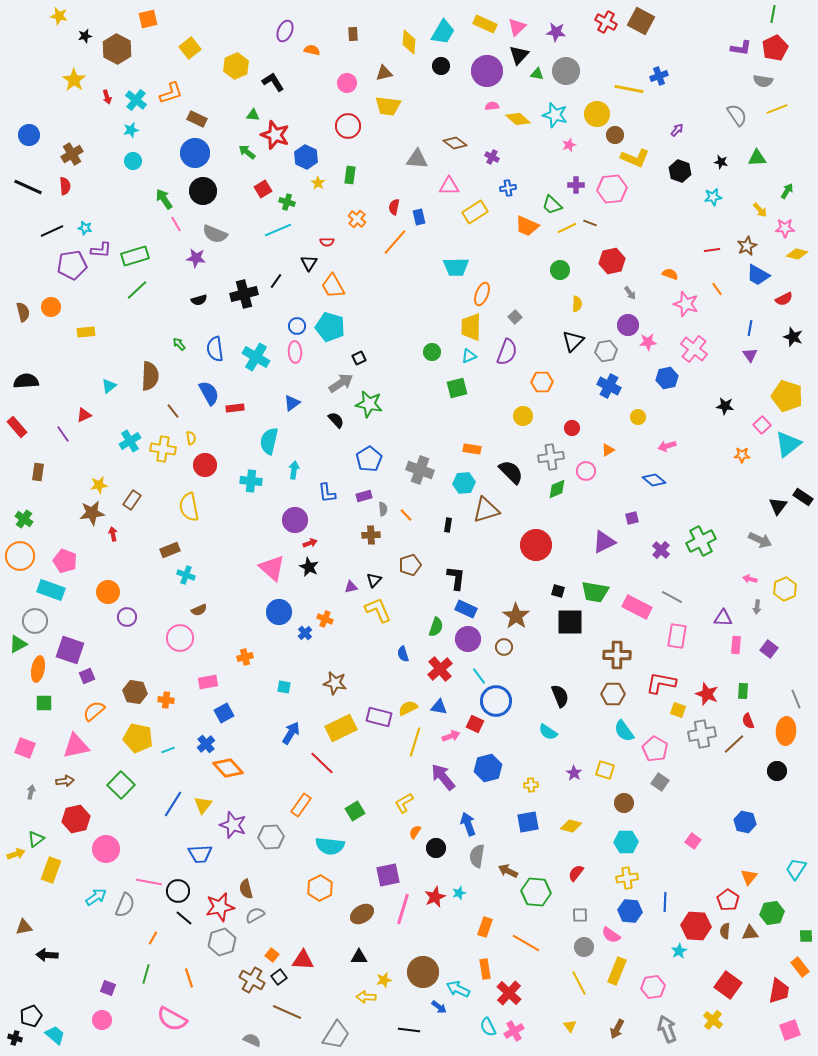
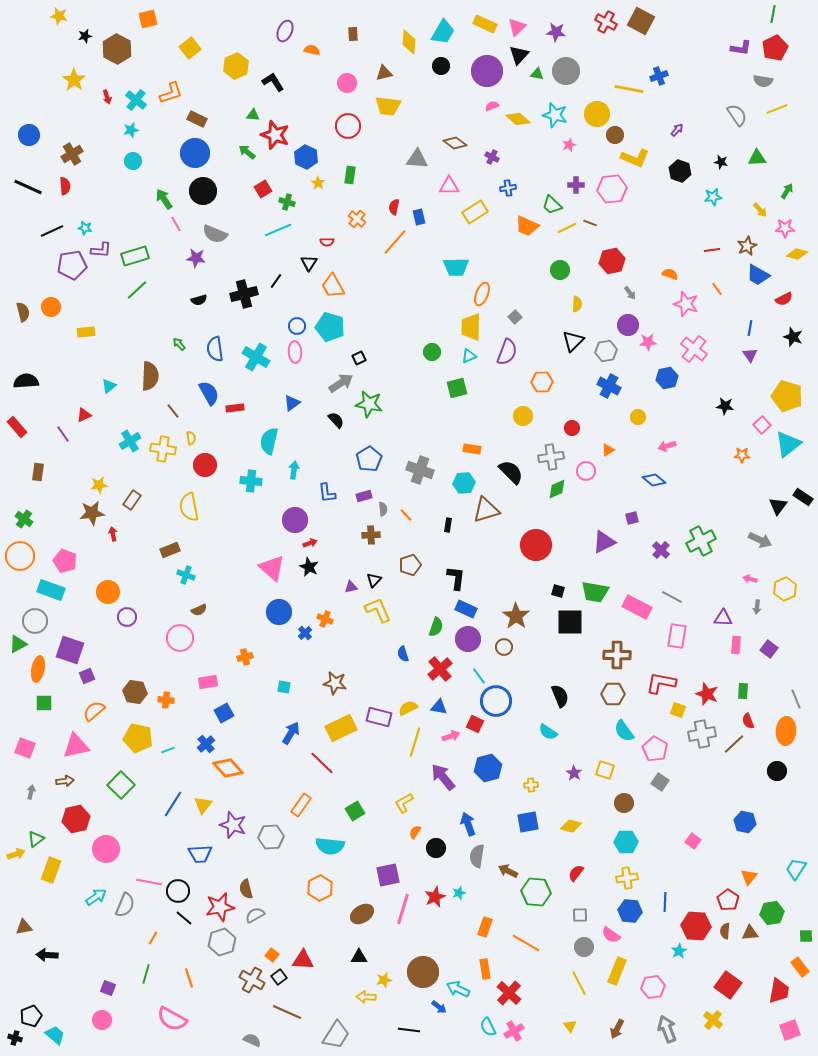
pink semicircle at (492, 106): rotated 16 degrees counterclockwise
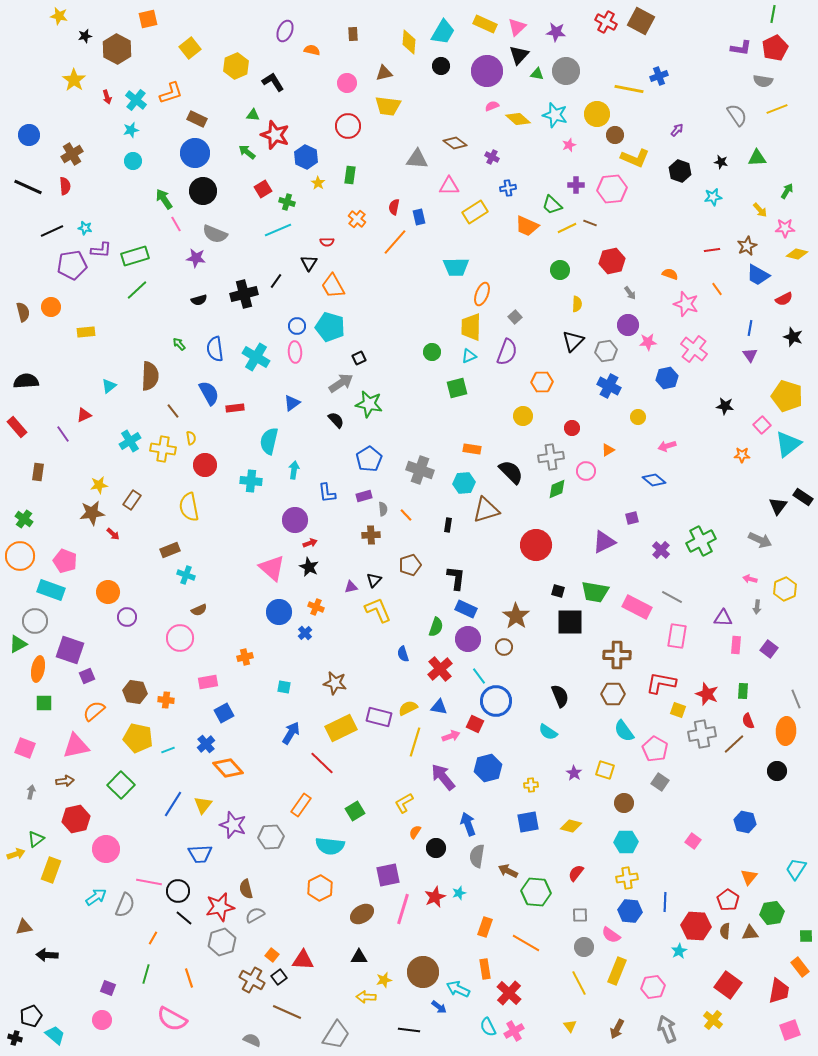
red arrow at (113, 534): rotated 144 degrees clockwise
orange cross at (325, 619): moved 9 px left, 12 px up
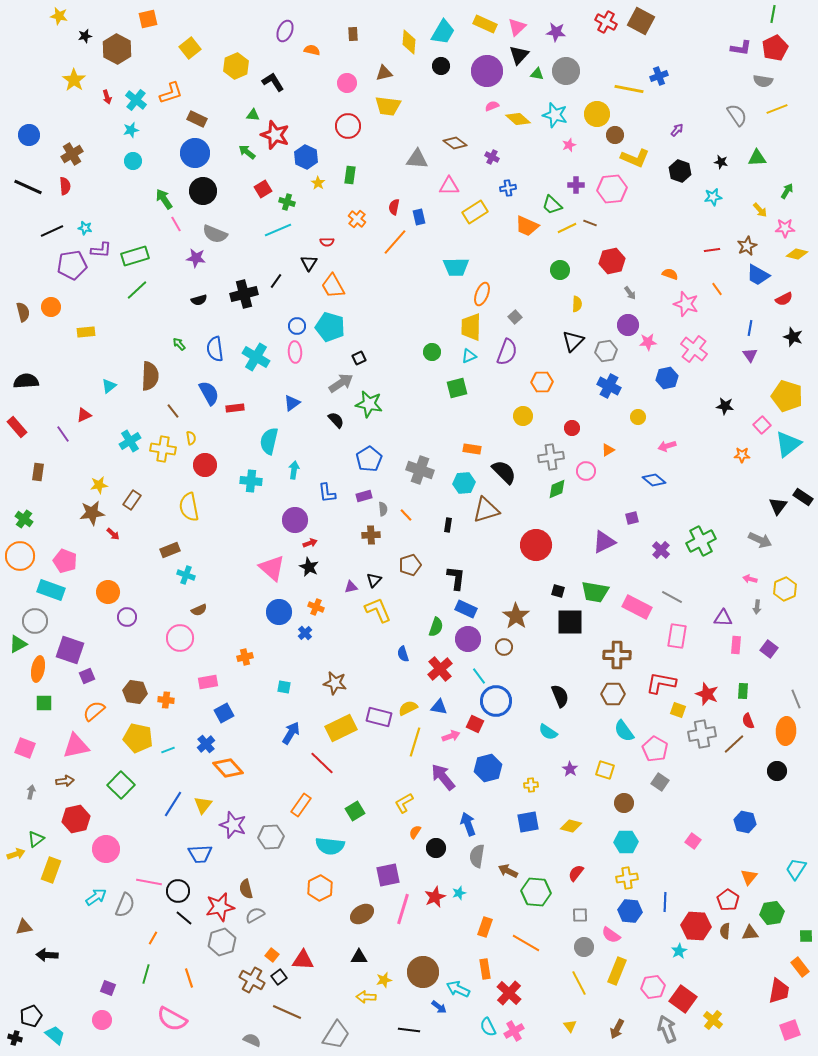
black semicircle at (511, 472): moved 7 px left
purple star at (574, 773): moved 4 px left, 4 px up
red square at (728, 985): moved 45 px left, 14 px down
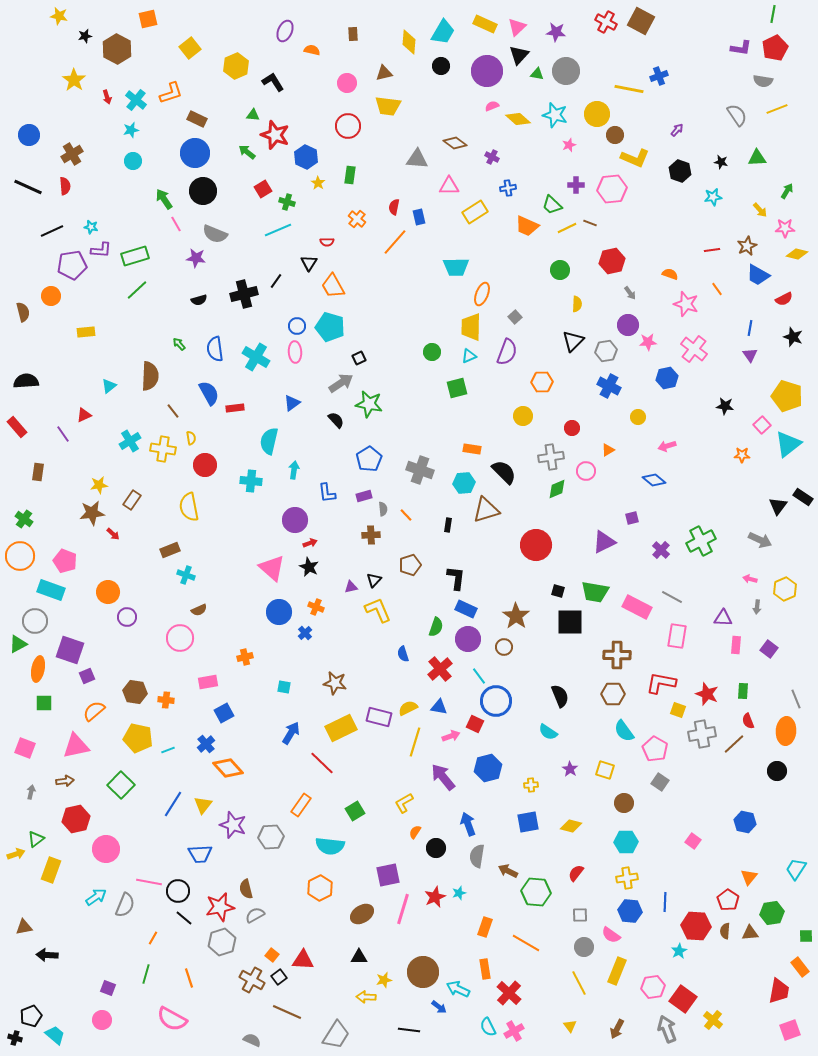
cyan star at (85, 228): moved 6 px right, 1 px up
orange circle at (51, 307): moved 11 px up
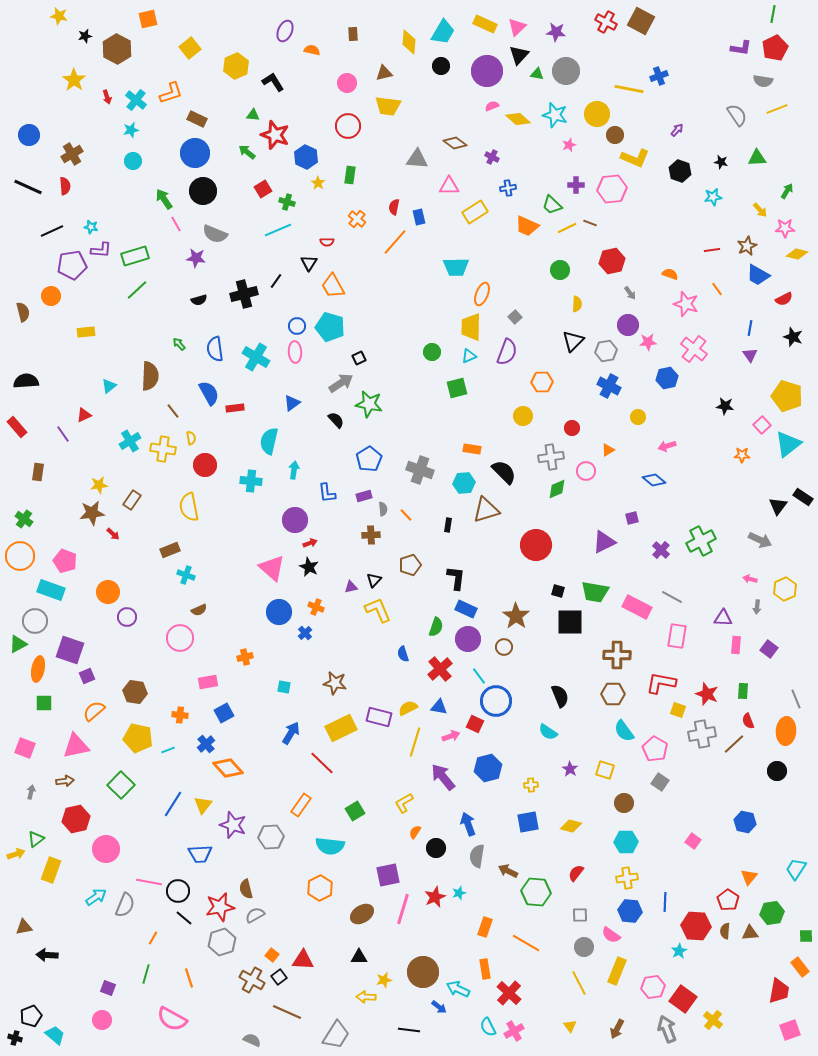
orange cross at (166, 700): moved 14 px right, 15 px down
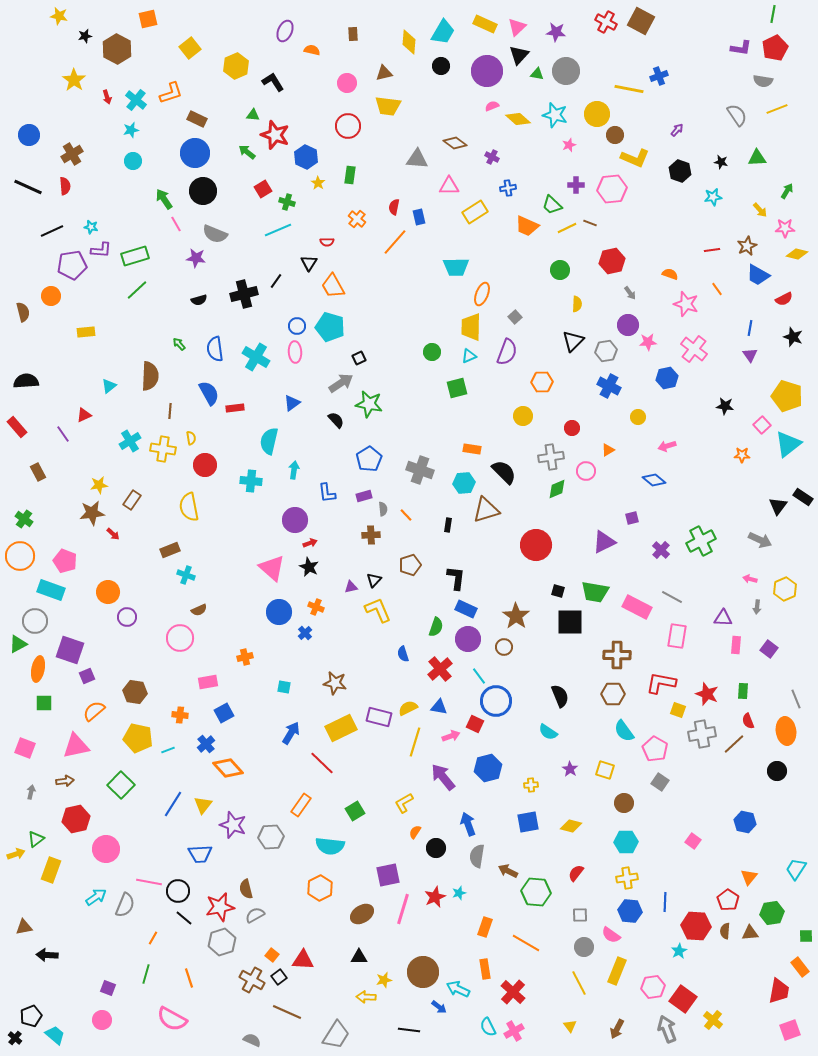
brown line at (173, 411): moved 3 px left; rotated 42 degrees clockwise
brown rectangle at (38, 472): rotated 36 degrees counterclockwise
orange ellipse at (786, 731): rotated 12 degrees counterclockwise
red cross at (509, 993): moved 4 px right, 1 px up
black cross at (15, 1038): rotated 24 degrees clockwise
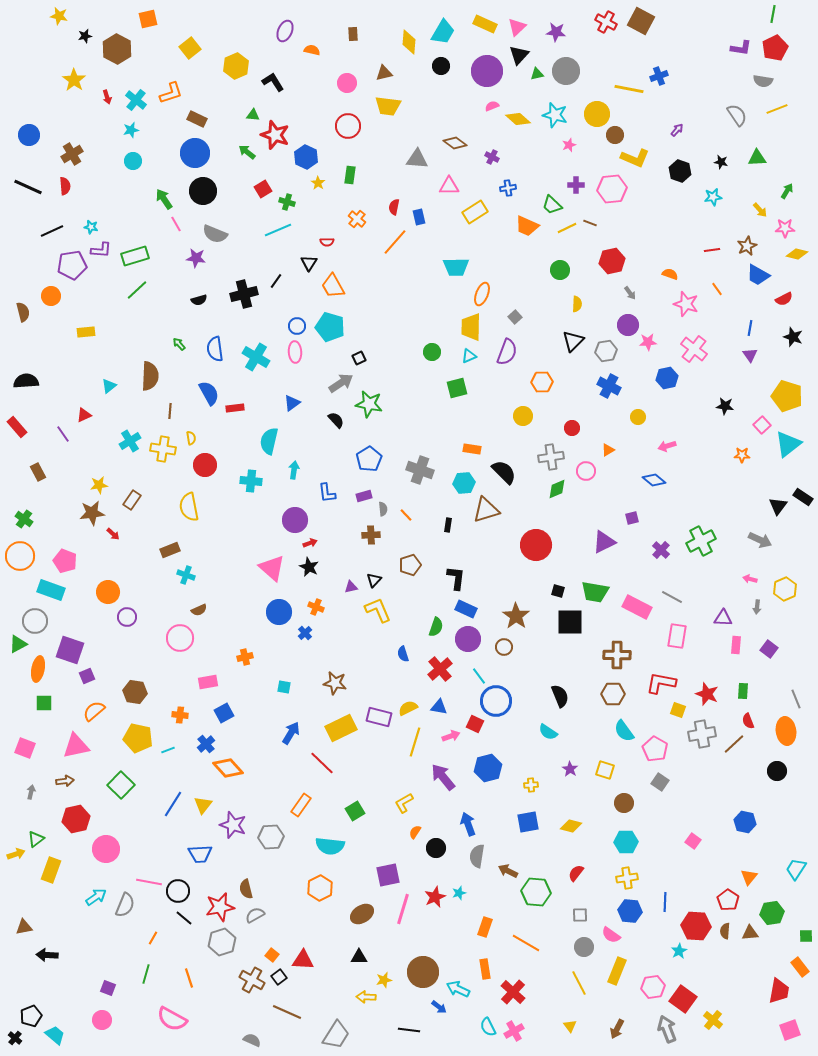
green triangle at (537, 74): rotated 24 degrees counterclockwise
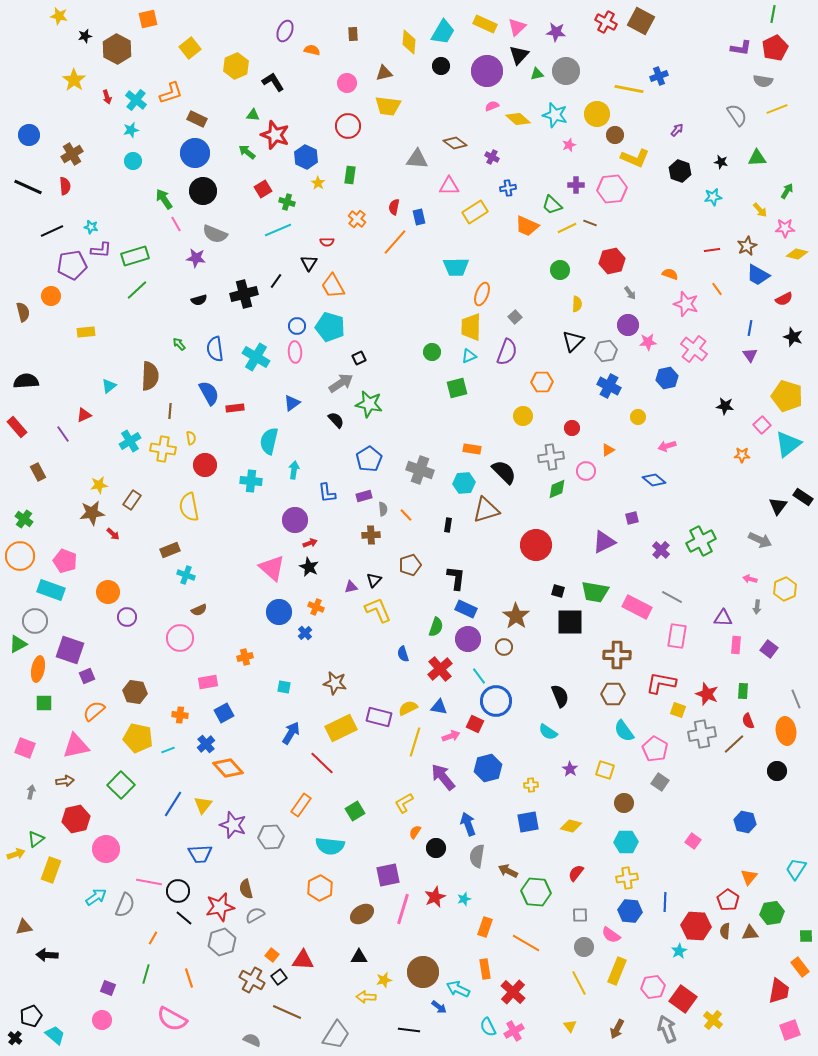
cyan star at (459, 893): moved 5 px right, 6 px down
